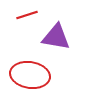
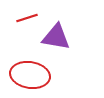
red line: moved 3 px down
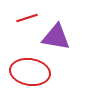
red ellipse: moved 3 px up
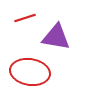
red line: moved 2 px left
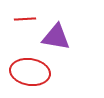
red line: moved 1 px down; rotated 15 degrees clockwise
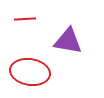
purple triangle: moved 12 px right, 4 px down
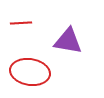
red line: moved 4 px left, 4 px down
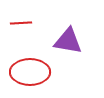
red ellipse: rotated 9 degrees counterclockwise
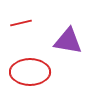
red line: rotated 10 degrees counterclockwise
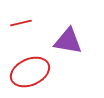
red ellipse: rotated 24 degrees counterclockwise
